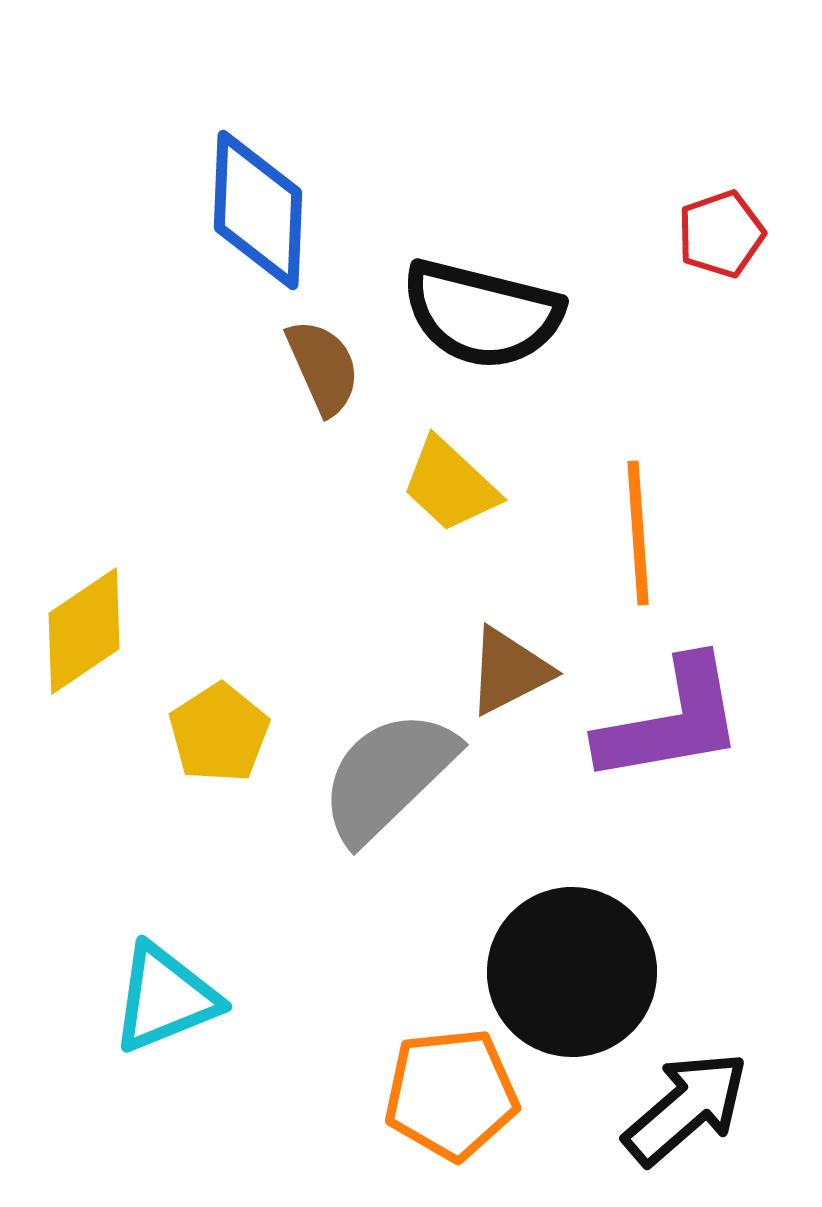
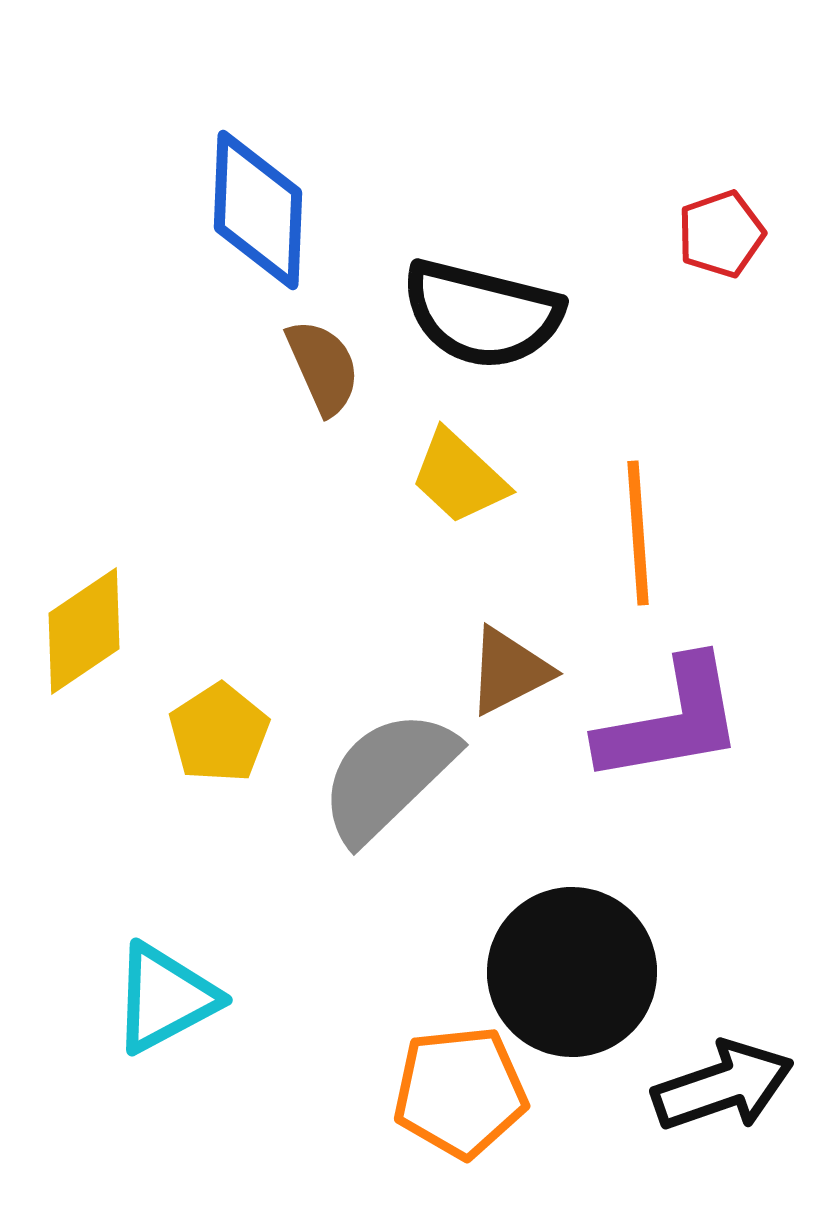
yellow trapezoid: moved 9 px right, 8 px up
cyan triangle: rotated 6 degrees counterclockwise
orange pentagon: moved 9 px right, 2 px up
black arrow: moved 37 px right, 22 px up; rotated 22 degrees clockwise
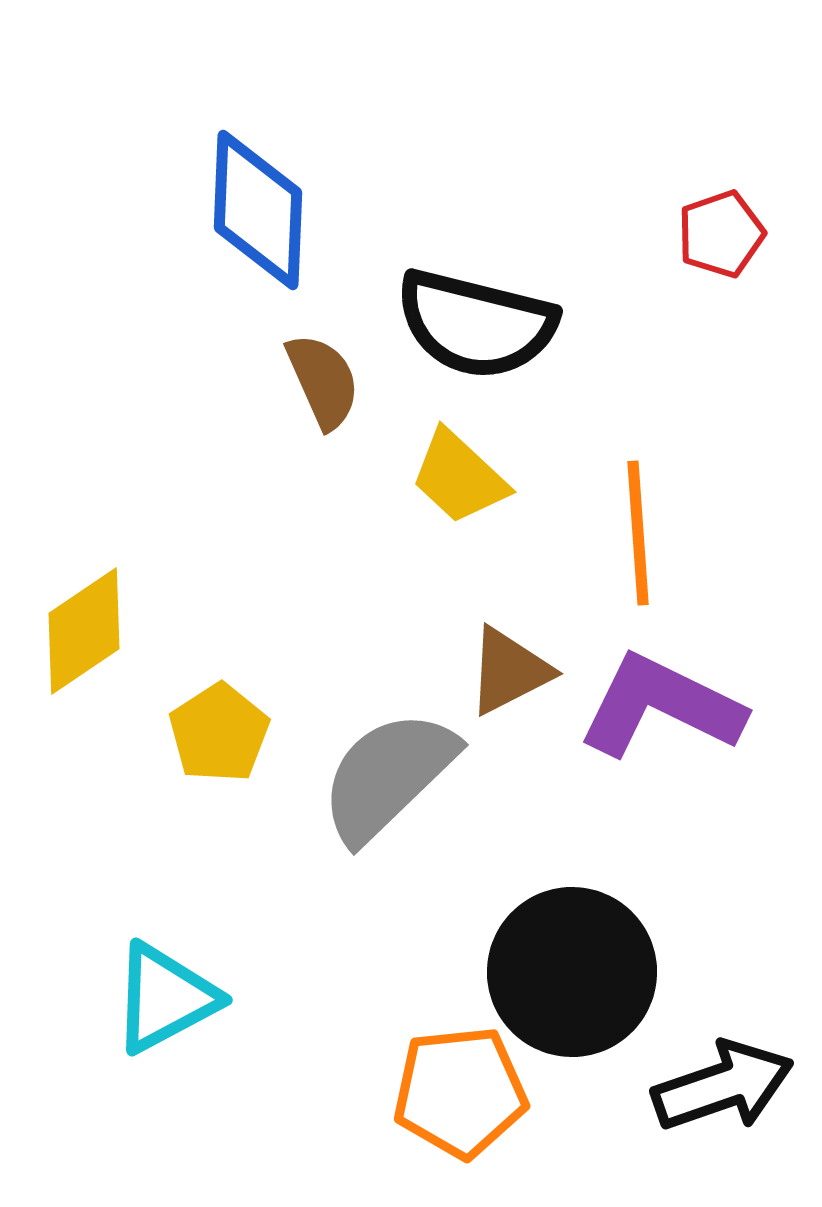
black semicircle: moved 6 px left, 10 px down
brown semicircle: moved 14 px down
purple L-shape: moved 10 px left, 15 px up; rotated 144 degrees counterclockwise
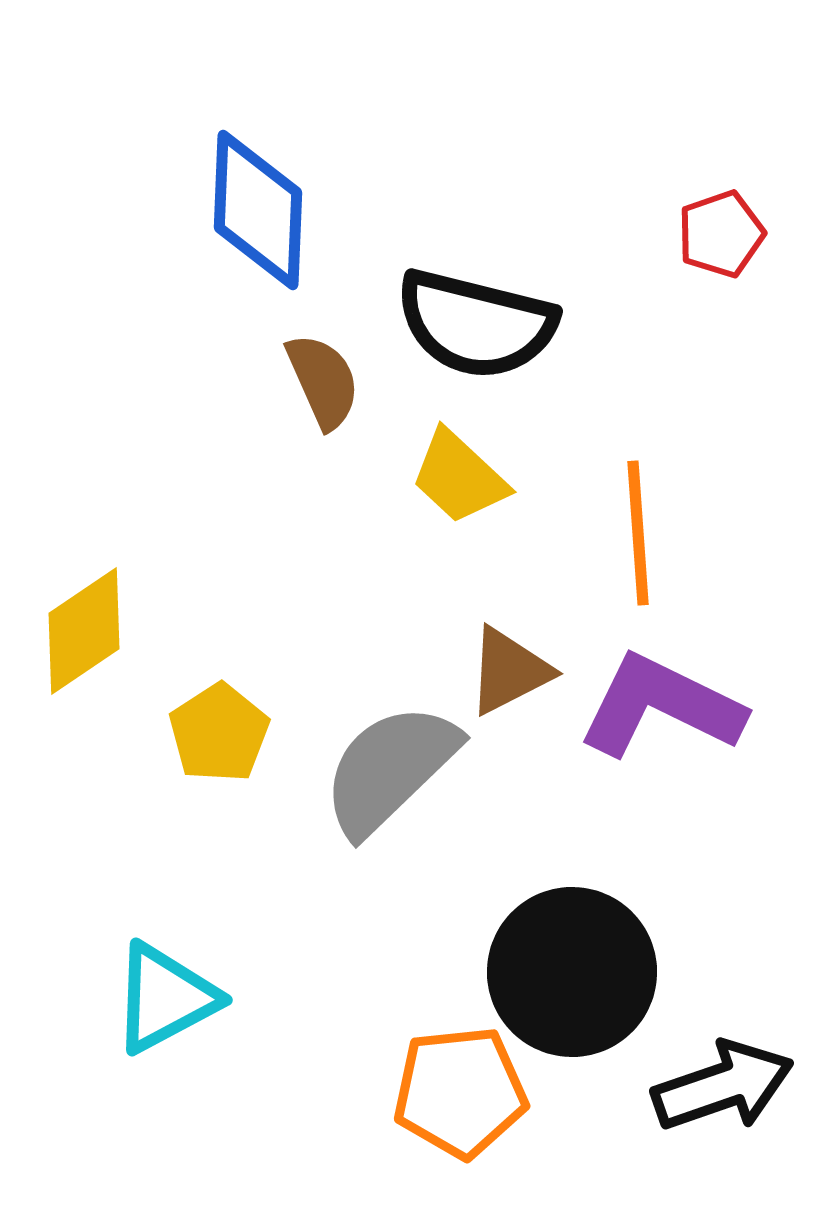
gray semicircle: moved 2 px right, 7 px up
